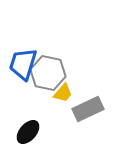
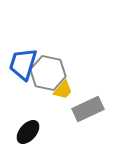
yellow trapezoid: moved 3 px up
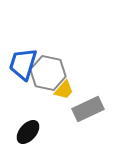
yellow trapezoid: moved 1 px right
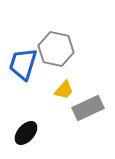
gray hexagon: moved 8 px right, 24 px up
gray rectangle: moved 1 px up
black ellipse: moved 2 px left, 1 px down
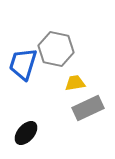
yellow trapezoid: moved 11 px right, 7 px up; rotated 140 degrees counterclockwise
